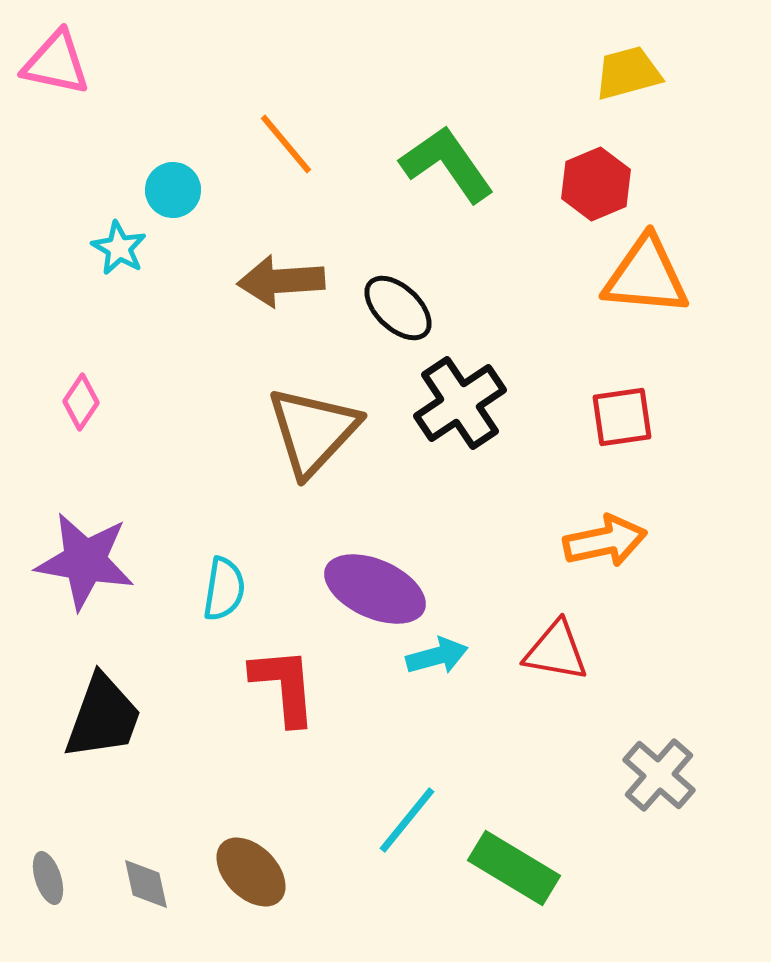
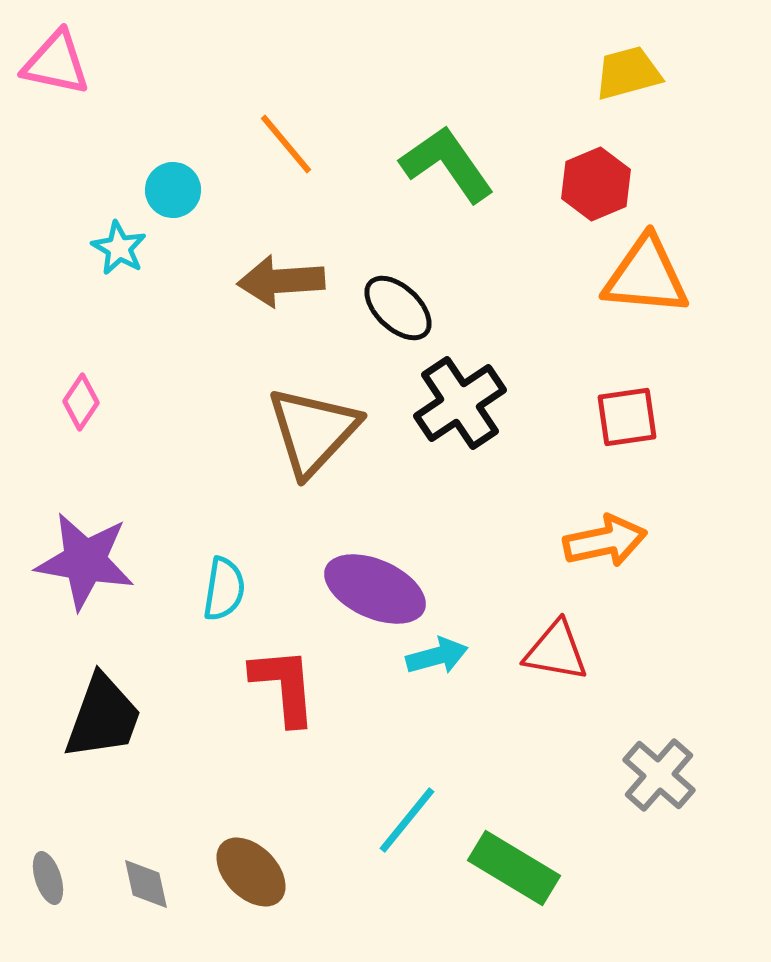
red square: moved 5 px right
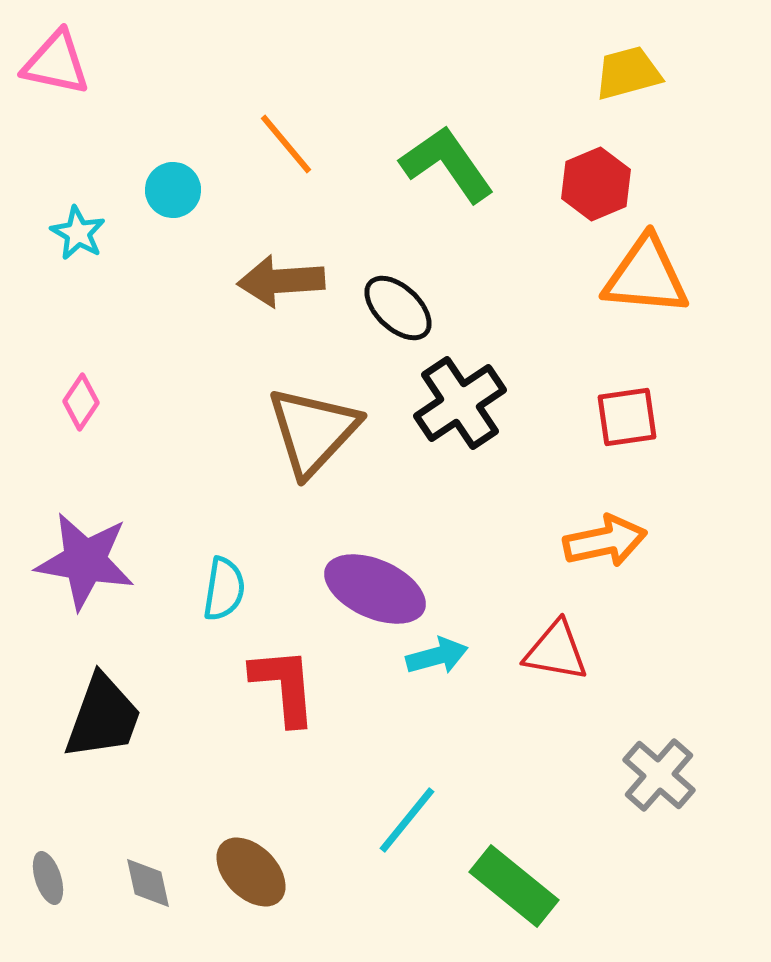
cyan star: moved 41 px left, 15 px up
green rectangle: moved 18 px down; rotated 8 degrees clockwise
gray diamond: moved 2 px right, 1 px up
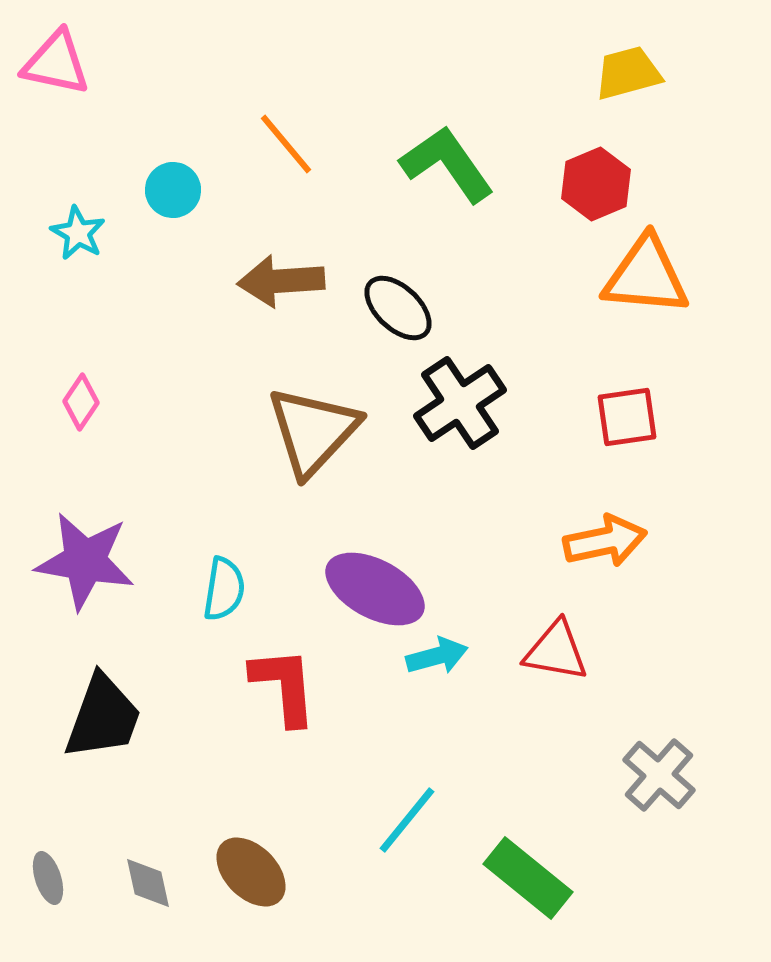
purple ellipse: rotated 4 degrees clockwise
green rectangle: moved 14 px right, 8 px up
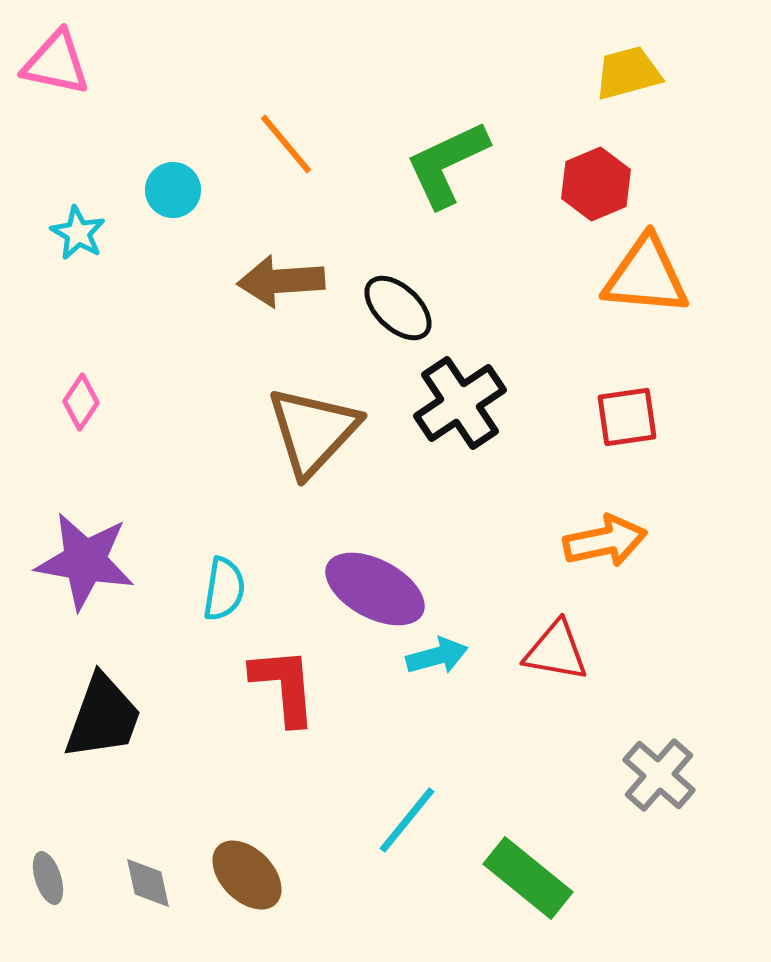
green L-shape: rotated 80 degrees counterclockwise
brown ellipse: moved 4 px left, 3 px down
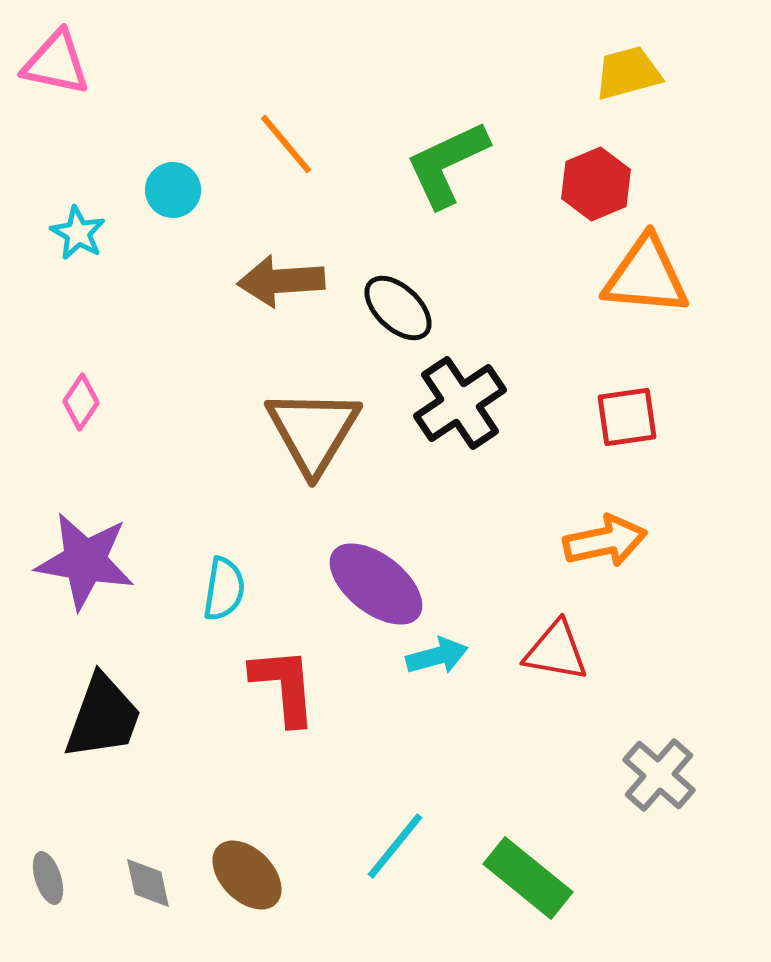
brown triangle: rotated 12 degrees counterclockwise
purple ellipse: moved 1 px right, 5 px up; rotated 10 degrees clockwise
cyan line: moved 12 px left, 26 px down
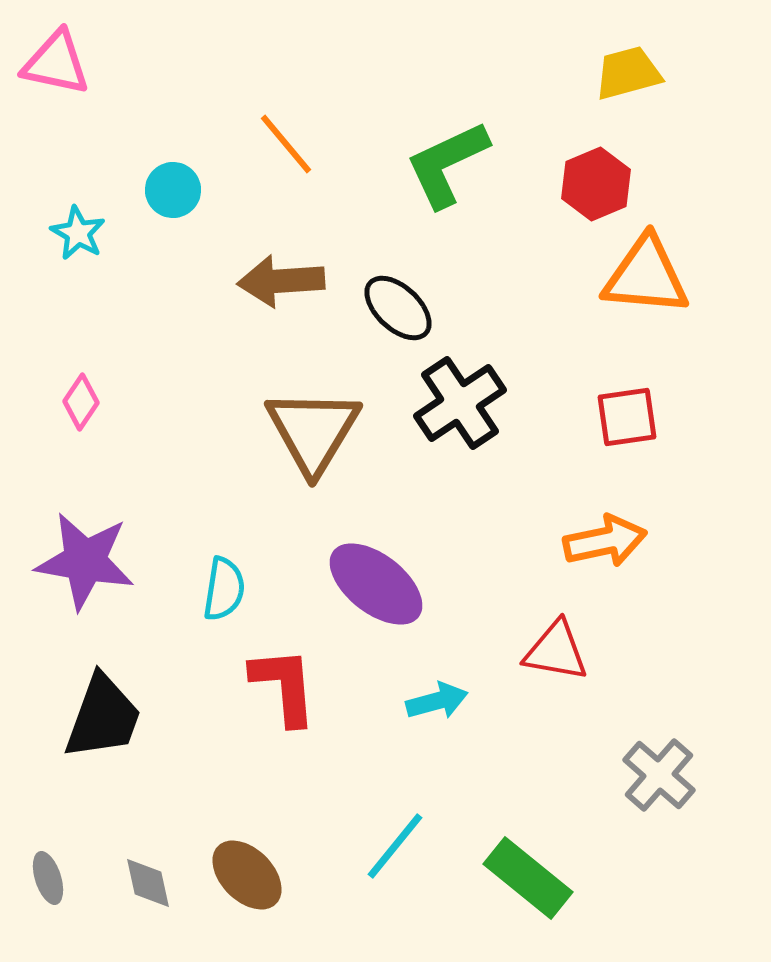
cyan arrow: moved 45 px down
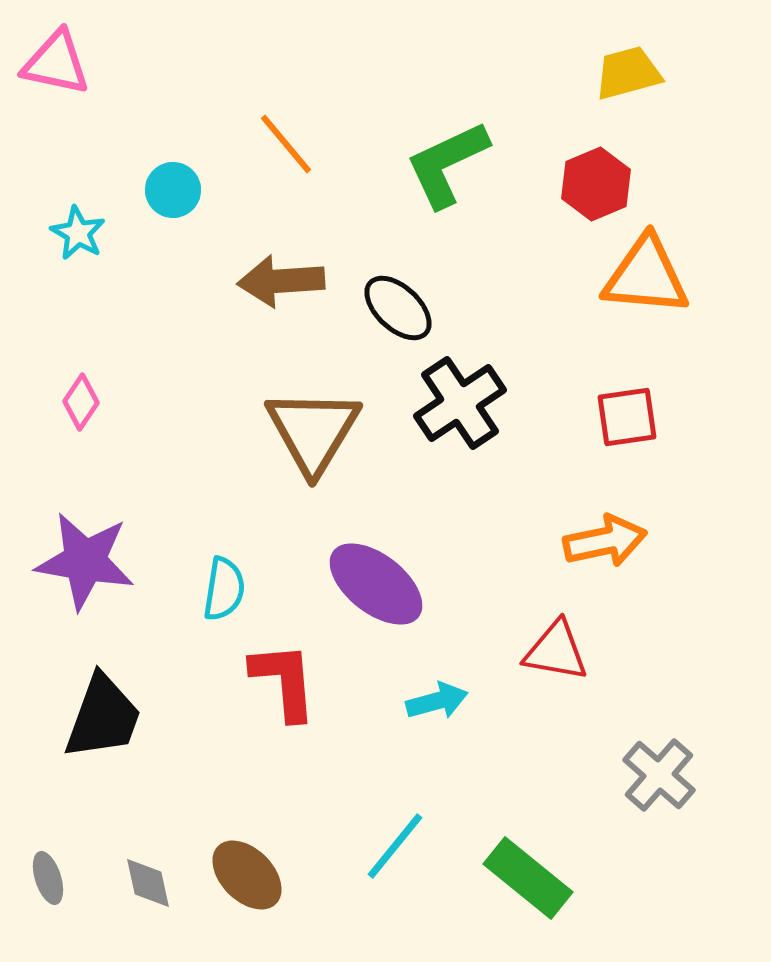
red L-shape: moved 5 px up
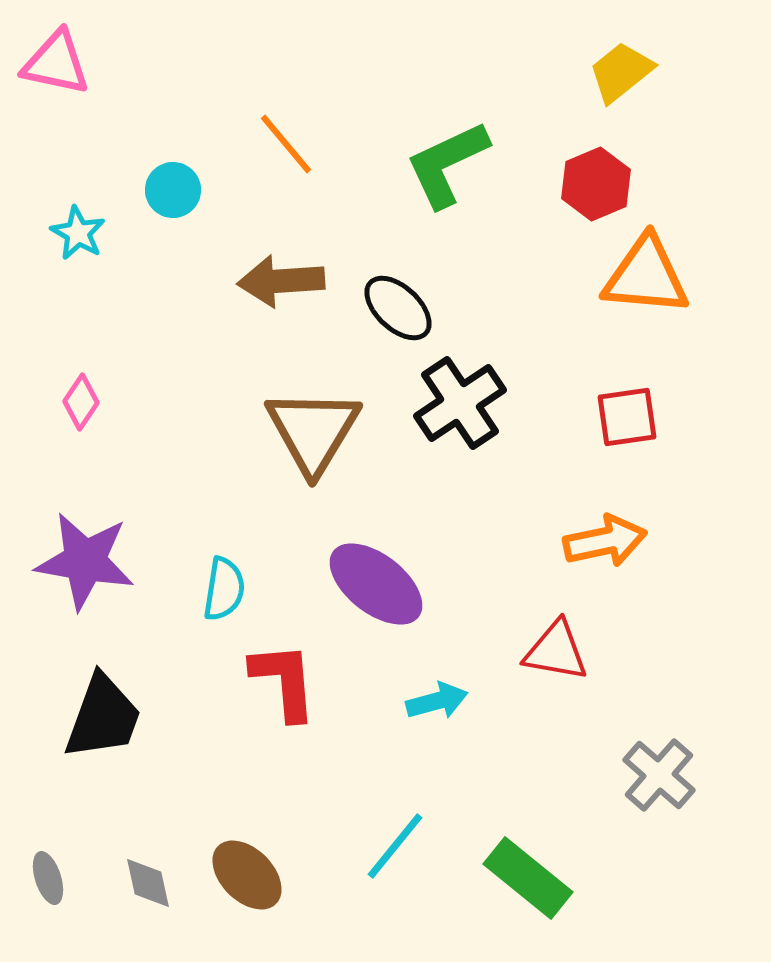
yellow trapezoid: moved 7 px left, 1 px up; rotated 24 degrees counterclockwise
